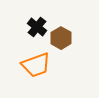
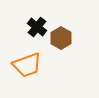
orange trapezoid: moved 9 px left
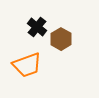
brown hexagon: moved 1 px down
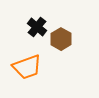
orange trapezoid: moved 2 px down
